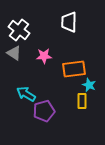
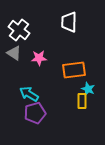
pink star: moved 5 px left, 2 px down
orange rectangle: moved 1 px down
cyan star: moved 1 px left, 4 px down
cyan arrow: moved 3 px right
purple pentagon: moved 9 px left, 2 px down
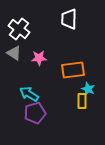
white trapezoid: moved 3 px up
white cross: moved 1 px up
orange rectangle: moved 1 px left
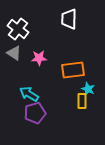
white cross: moved 1 px left
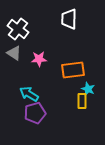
pink star: moved 1 px down
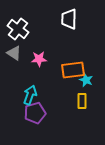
cyan star: moved 2 px left, 9 px up
cyan arrow: moved 1 px right, 1 px down; rotated 78 degrees clockwise
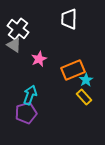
gray triangle: moved 8 px up
pink star: rotated 21 degrees counterclockwise
orange rectangle: rotated 15 degrees counterclockwise
cyan star: rotated 16 degrees clockwise
yellow rectangle: moved 2 px right, 4 px up; rotated 42 degrees counterclockwise
purple pentagon: moved 9 px left
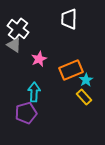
orange rectangle: moved 2 px left
cyan arrow: moved 4 px right, 3 px up; rotated 18 degrees counterclockwise
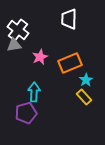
white cross: moved 1 px down
gray triangle: rotated 42 degrees counterclockwise
pink star: moved 1 px right, 2 px up
orange rectangle: moved 1 px left, 7 px up
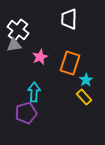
orange rectangle: rotated 50 degrees counterclockwise
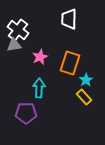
cyan arrow: moved 5 px right, 4 px up
purple pentagon: rotated 15 degrees clockwise
